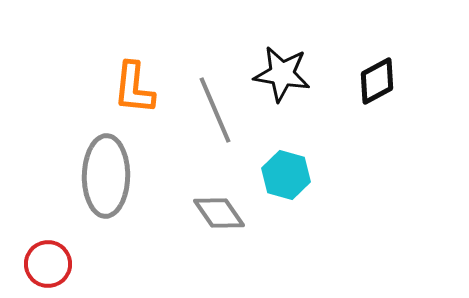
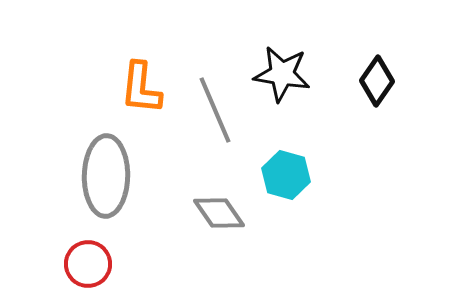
black diamond: rotated 27 degrees counterclockwise
orange L-shape: moved 7 px right
red circle: moved 40 px right
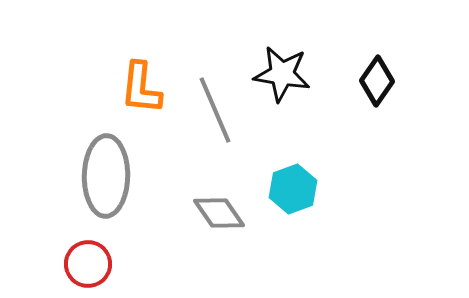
cyan hexagon: moved 7 px right, 14 px down; rotated 24 degrees clockwise
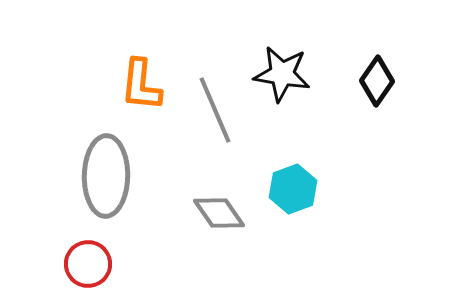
orange L-shape: moved 3 px up
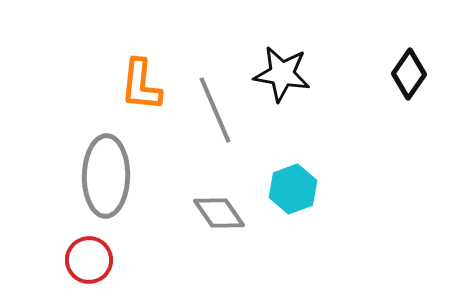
black diamond: moved 32 px right, 7 px up
red circle: moved 1 px right, 4 px up
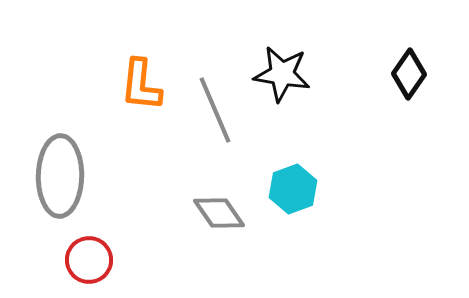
gray ellipse: moved 46 px left
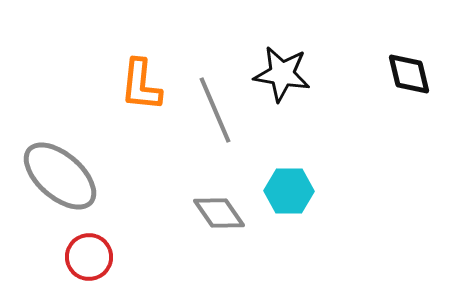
black diamond: rotated 48 degrees counterclockwise
gray ellipse: rotated 50 degrees counterclockwise
cyan hexagon: moved 4 px left, 2 px down; rotated 21 degrees clockwise
red circle: moved 3 px up
